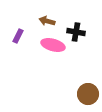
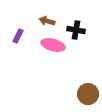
black cross: moved 2 px up
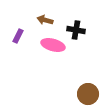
brown arrow: moved 2 px left, 1 px up
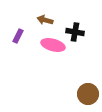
black cross: moved 1 px left, 2 px down
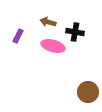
brown arrow: moved 3 px right, 2 px down
pink ellipse: moved 1 px down
brown circle: moved 2 px up
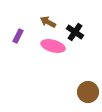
brown arrow: rotated 14 degrees clockwise
black cross: rotated 24 degrees clockwise
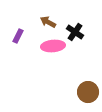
pink ellipse: rotated 20 degrees counterclockwise
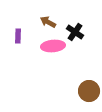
purple rectangle: rotated 24 degrees counterclockwise
brown circle: moved 1 px right, 1 px up
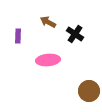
black cross: moved 2 px down
pink ellipse: moved 5 px left, 14 px down
